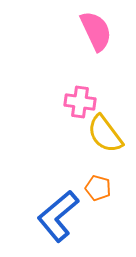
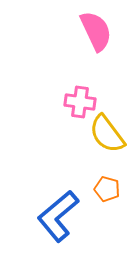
yellow semicircle: moved 2 px right
orange pentagon: moved 9 px right, 1 px down
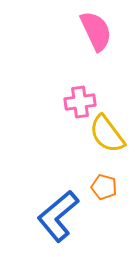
pink cross: rotated 16 degrees counterclockwise
orange pentagon: moved 3 px left, 2 px up
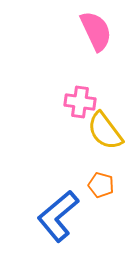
pink cross: rotated 16 degrees clockwise
yellow semicircle: moved 2 px left, 3 px up
orange pentagon: moved 3 px left, 2 px up
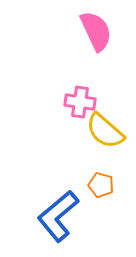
yellow semicircle: rotated 12 degrees counterclockwise
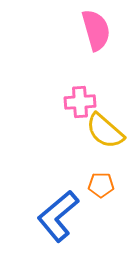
pink semicircle: moved 1 px up; rotated 9 degrees clockwise
pink cross: rotated 12 degrees counterclockwise
orange pentagon: rotated 15 degrees counterclockwise
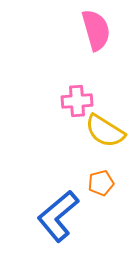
pink cross: moved 3 px left, 1 px up
yellow semicircle: rotated 9 degrees counterclockwise
orange pentagon: moved 2 px up; rotated 15 degrees counterclockwise
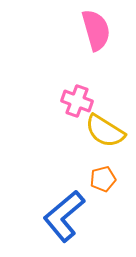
pink cross: rotated 24 degrees clockwise
orange pentagon: moved 2 px right, 4 px up
blue L-shape: moved 6 px right
